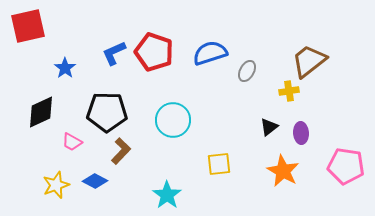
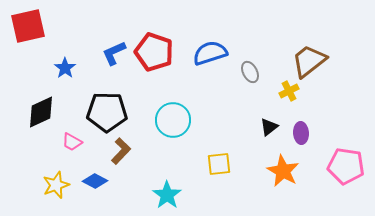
gray ellipse: moved 3 px right, 1 px down; rotated 55 degrees counterclockwise
yellow cross: rotated 18 degrees counterclockwise
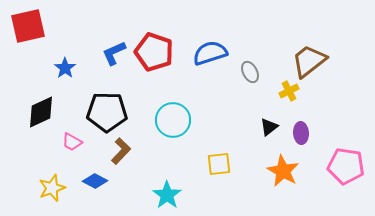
yellow star: moved 4 px left, 3 px down
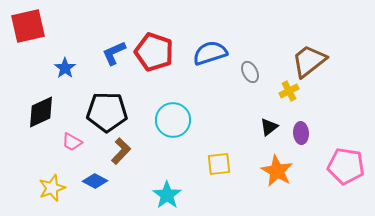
orange star: moved 6 px left
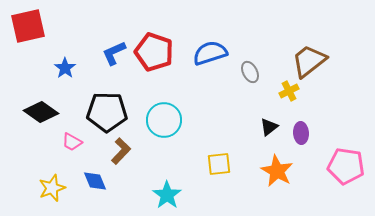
black diamond: rotated 60 degrees clockwise
cyan circle: moved 9 px left
blue diamond: rotated 40 degrees clockwise
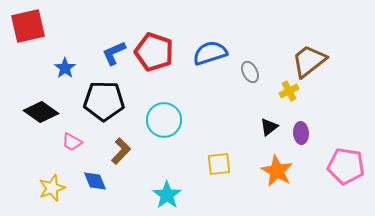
black pentagon: moved 3 px left, 11 px up
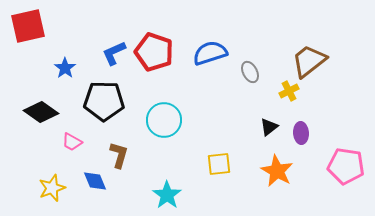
brown L-shape: moved 2 px left, 4 px down; rotated 28 degrees counterclockwise
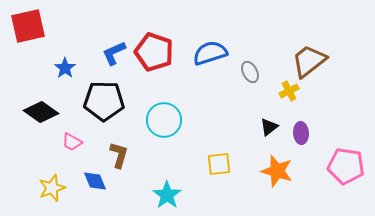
orange star: rotated 12 degrees counterclockwise
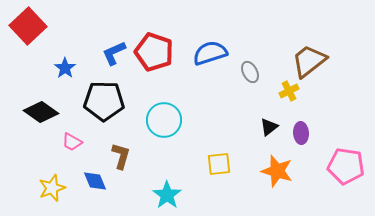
red square: rotated 30 degrees counterclockwise
brown L-shape: moved 2 px right, 1 px down
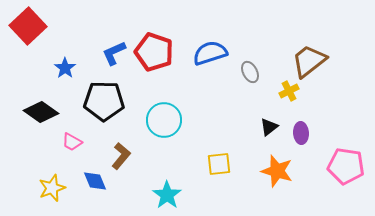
brown L-shape: rotated 24 degrees clockwise
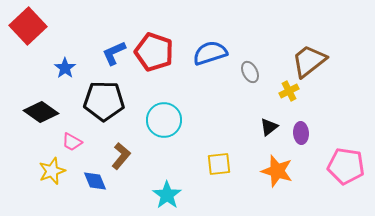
yellow star: moved 17 px up
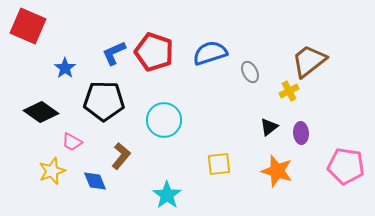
red square: rotated 24 degrees counterclockwise
